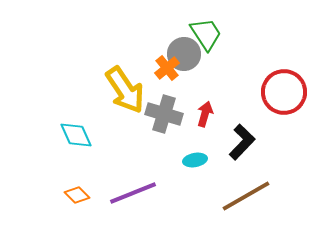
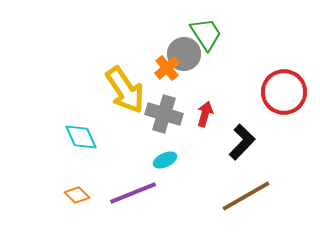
cyan diamond: moved 5 px right, 2 px down
cyan ellipse: moved 30 px left; rotated 15 degrees counterclockwise
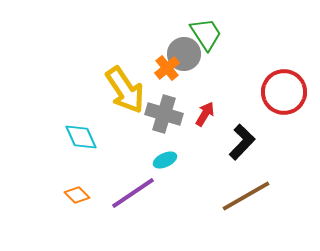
red arrow: rotated 15 degrees clockwise
purple line: rotated 12 degrees counterclockwise
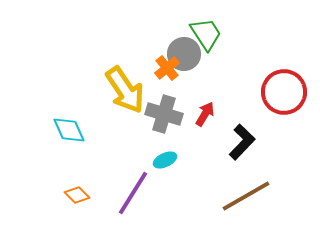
cyan diamond: moved 12 px left, 7 px up
purple line: rotated 24 degrees counterclockwise
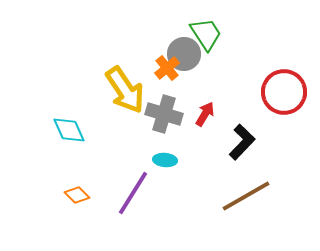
cyan ellipse: rotated 30 degrees clockwise
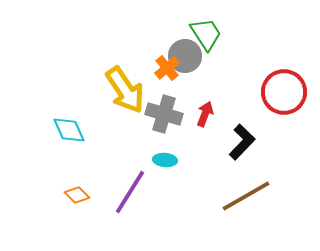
gray circle: moved 1 px right, 2 px down
red arrow: rotated 10 degrees counterclockwise
purple line: moved 3 px left, 1 px up
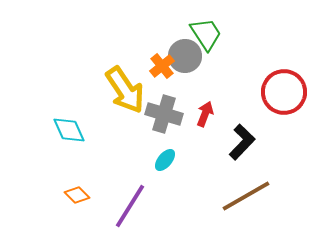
orange cross: moved 5 px left, 2 px up
cyan ellipse: rotated 55 degrees counterclockwise
purple line: moved 14 px down
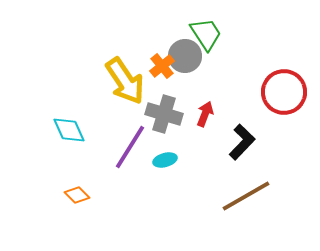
yellow arrow: moved 9 px up
cyan ellipse: rotated 35 degrees clockwise
purple line: moved 59 px up
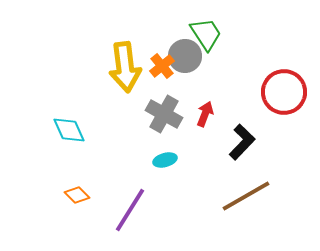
yellow arrow: moved 14 px up; rotated 27 degrees clockwise
gray cross: rotated 12 degrees clockwise
purple line: moved 63 px down
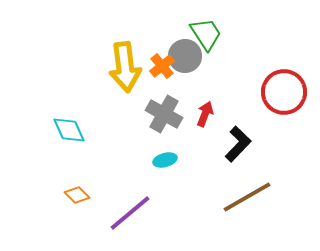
black L-shape: moved 4 px left, 2 px down
brown line: moved 1 px right, 1 px down
purple line: moved 3 px down; rotated 18 degrees clockwise
